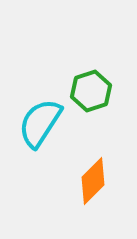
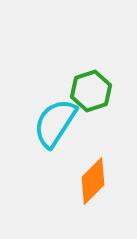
cyan semicircle: moved 15 px right
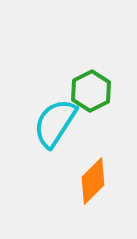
green hexagon: rotated 9 degrees counterclockwise
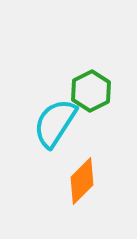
orange diamond: moved 11 px left
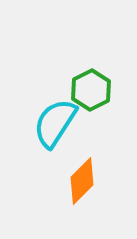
green hexagon: moved 1 px up
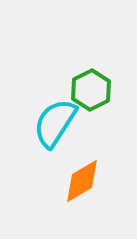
orange diamond: rotated 15 degrees clockwise
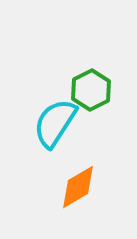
orange diamond: moved 4 px left, 6 px down
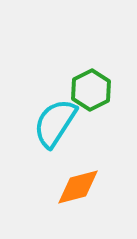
orange diamond: rotated 15 degrees clockwise
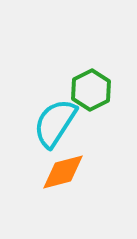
orange diamond: moved 15 px left, 15 px up
